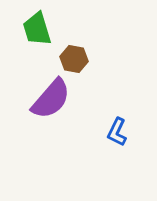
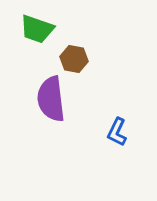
green trapezoid: rotated 54 degrees counterclockwise
purple semicircle: rotated 132 degrees clockwise
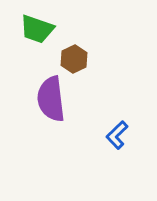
brown hexagon: rotated 24 degrees clockwise
blue L-shape: moved 3 px down; rotated 20 degrees clockwise
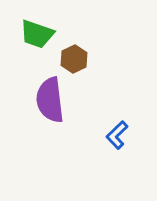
green trapezoid: moved 5 px down
purple semicircle: moved 1 px left, 1 px down
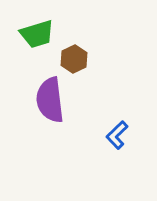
green trapezoid: rotated 36 degrees counterclockwise
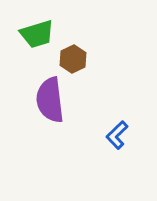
brown hexagon: moved 1 px left
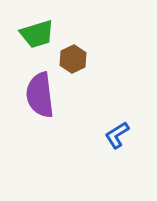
purple semicircle: moved 10 px left, 5 px up
blue L-shape: rotated 12 degrees clockwise
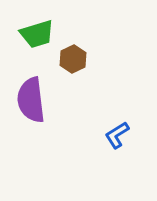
purple semicircle: moved 9 px left, 5 px down
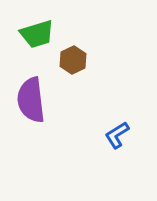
brown hexagon: moved 1 px down
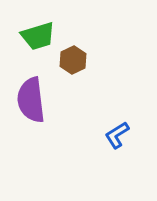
green trapezoid: moved 1 px right, 2 px down
